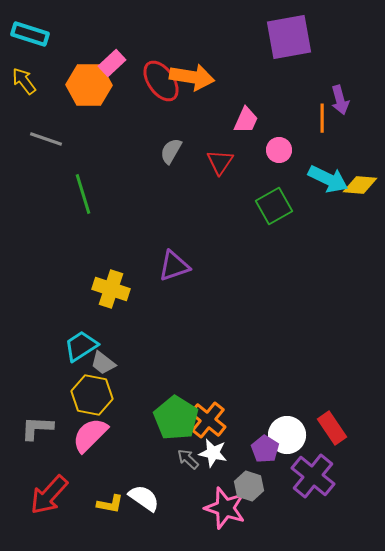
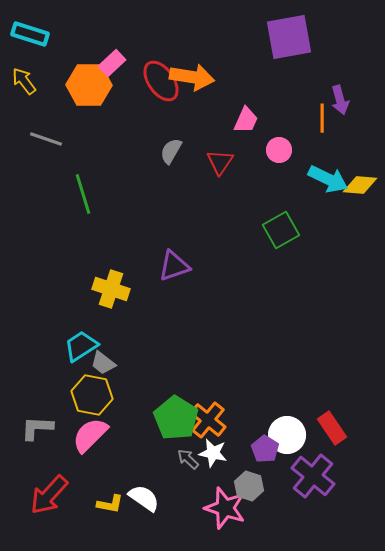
green square: moved 7 px right, 24 px down
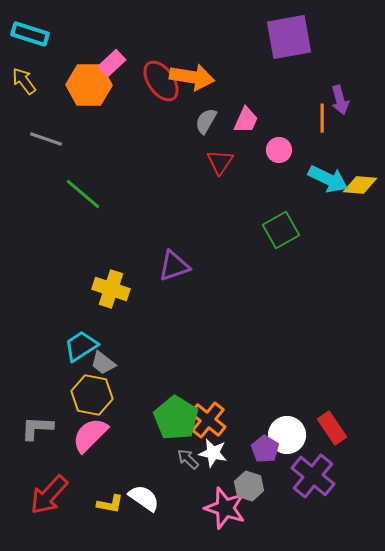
gray semicircle: moved 35 px right, 30 px up
green line: rotated 33 degrees counterclockwise
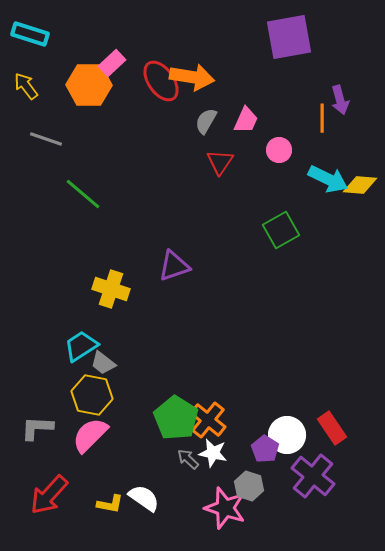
yellow arrow: moved 2 px right, 5 px down
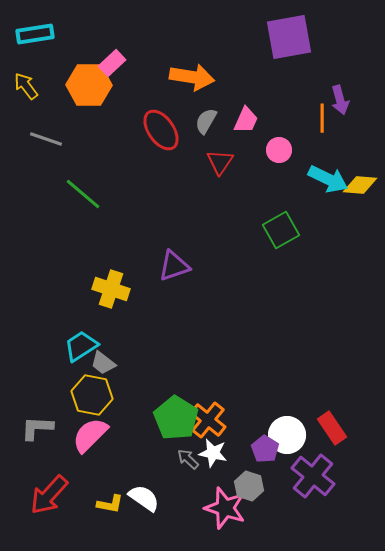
cyan rectangle: moved 5 px right; rotated 27 degrees counterclockwise
red ellipse: moved 49 px down
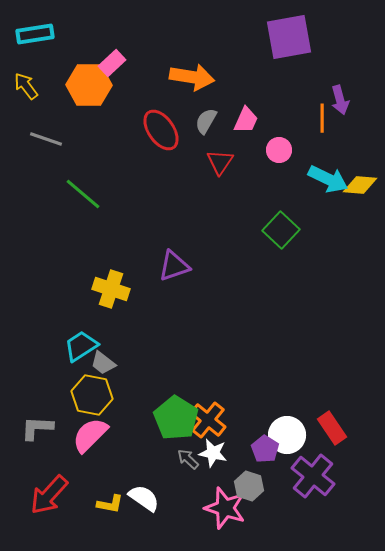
green square: rotated 18 degrees counterclockwise
